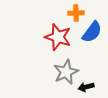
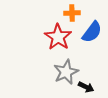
orange cross: moved 4 px left
red star: rotated 16 degrees clockwise
black arrow: rotated 140 degrees counterclockwise
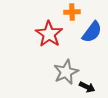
orange cross: moved 1 px up
red star: moved 9 px left, 3 px up
black arrow: moved 1 px right
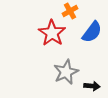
orange cross: moved 2 px left, 1 px up; rotated 28 degrees counterclockwise
red star: moved 3 px right, 1 px up
black arrow: moved 5 px right, 1 px up; rotated 21 degrees counterclockwise
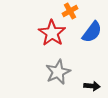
gray star: moved 8 px left
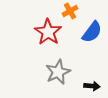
red star: moved 4 px left, 1 px up
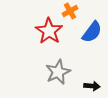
red star: moved 1 px right, 1 px up
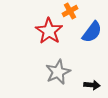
black arrow: moved 1 px up
